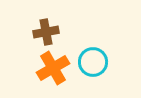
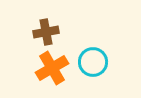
orange cross: moved 1 px left
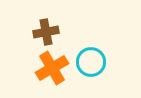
cyan circle: moved 2 px left
